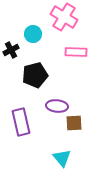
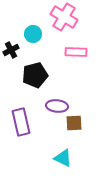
cyan triangle: moved 1 px right; rotated 24 degrees counterclockwise
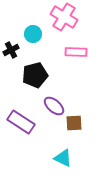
purple ellipse: moved 3 px left; rotated 35 degrees clockwise
purple rectangle: rotated 44 degrees counterclockwise
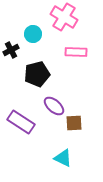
black pentagon: moved 2 px right, 1 px up
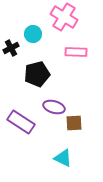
black cross: moved 2 px up
purple ellipse: moved 1 px down; rotated 25 degrees counterclockwise
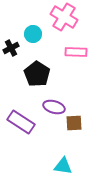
black pentagon: rotated 25 degrees counterclockwise
cyan triangle: moved 8 px down; rotated 18 degrees counterclockwise
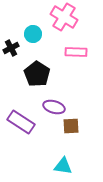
brown square: moved 3 px left, 3 px down
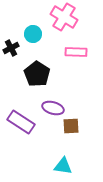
purple ellipse: moved 1 px left, 1 px down
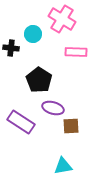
pink cross: moved 2 px left, 2 px down
black cross: rotated 35 degrees clockwise
black pentagon: moved 2 px right, 6 px down
cyan triangle: rotated 18 degrees counterclockwise
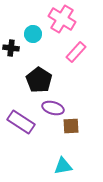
pink rectangle: rotated 50 degrees counterclockwise
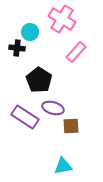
cyan circle: moved 3 px left, 2 px up
black cross: moved 6 px right
purple rectangle: moved 4 px right, 5 px up
